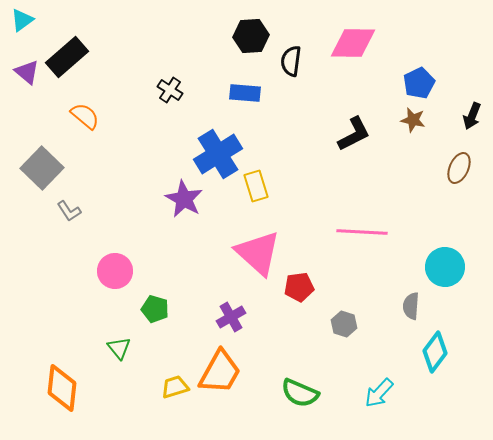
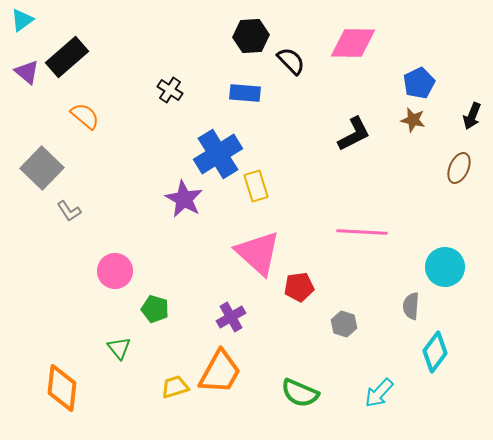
black semicircle: rotated 128 degrees clockwise
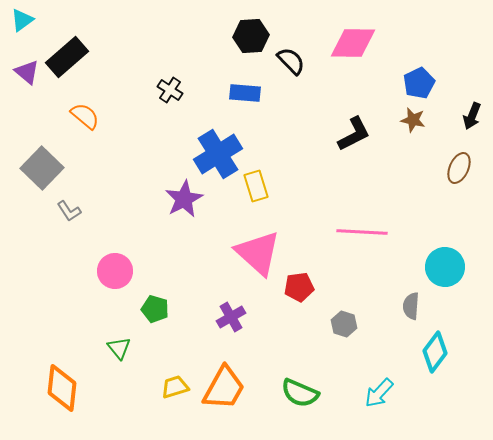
purple star: rotated 15 degrees clockwise
orange trapezoid: moved 4 px right, 16 px down
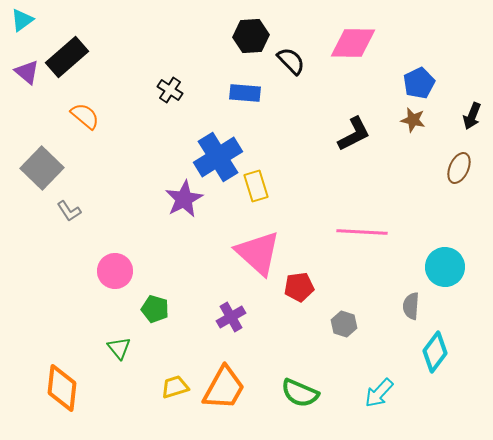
blue cross: moved 3 px down
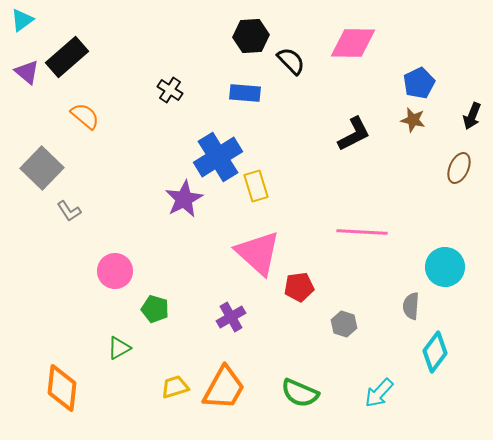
green triangle: rotated 40 degrees clockwise
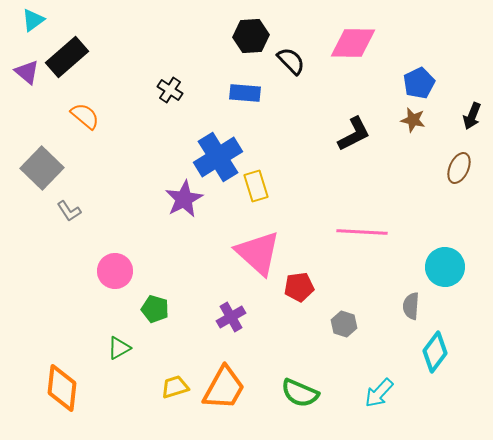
cyan triangle: moved 11 px right
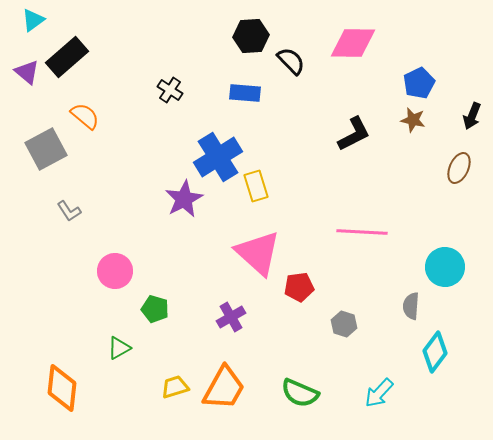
gray square: moved 4 px right, 19 px up; rotated 18 degrees clockwise
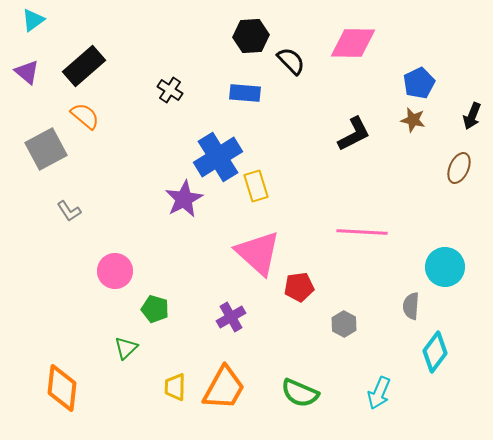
black rectangle: moved 17 px right, 9 px down
gray hexagon: rotated 10 degrees clockwise
green triangle: moved 7 px right; rotated 15 degrees counterclockwise
yellow trapezoid: rotated 72 degrees counterclockwise
cyan arrow: rotated 20 degrees counterclockwise
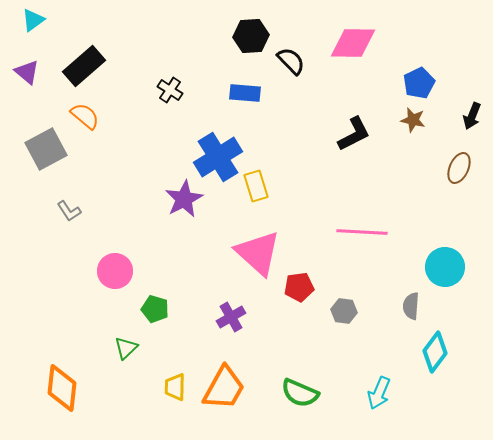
gray hexagon: moved 13 px up; rotated 20 degrees counterclockwise
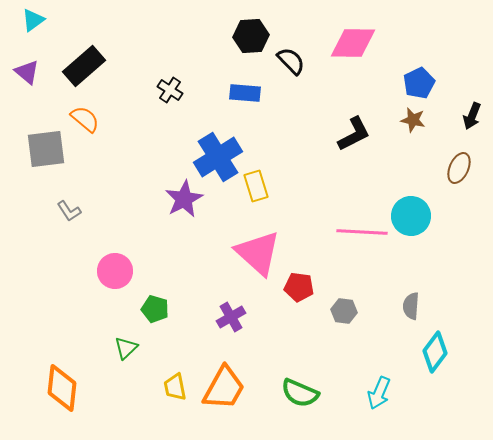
orange semicircle: moved 3 px down
gray square: rotated 21 degrees clockwise
cyan circle: moved 34 px left, 51 px up
red pentagon: rotated 16 degrees clockwise
yellow trapezoid: rotated 12 degrees counterclockwise
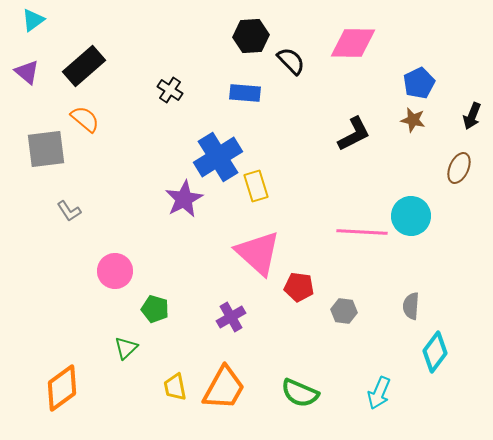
orange diamond: rotated 48 degrees clockwise
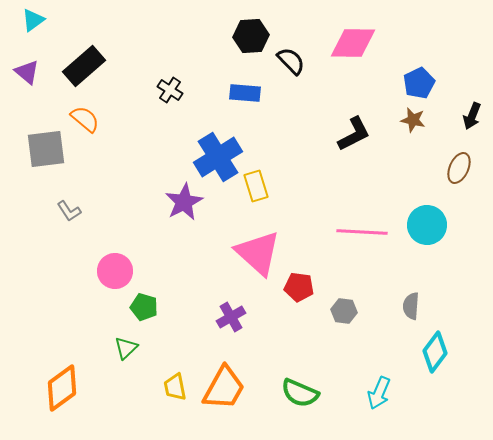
purple star: moved 3 px down
cyan circle: moved 16 px right, 9 px down
green pentagon: moved 11 px left, 2 px up
